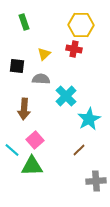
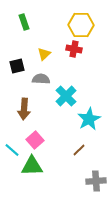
black square: rotated 21 degrees counterclockwise
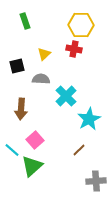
green rectangle: moved 1 px right, 1 px up
brown arrow: moved 3 px left
green triangle: rotated 40 degrees counterclockwise
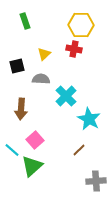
cyan star: rotated 15 degrees counterclockwise
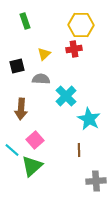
red cross: rotated 21 degrees counterclockwise
brown line: rotated 48 degrees counterclockwise
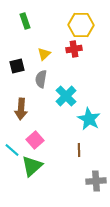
gray semicircle: rotated 84 degrees counterclockwise
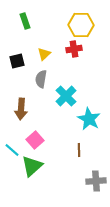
black square: moved 5 px up
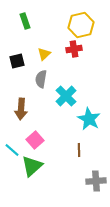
yellow hexagon: rotated 15 degrees counterclockwise
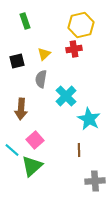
gray cross: moved 1 px left
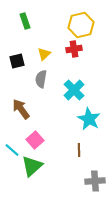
cyan cross: moved 8 px right, 6 px up
brown arrow: rotated 140 degrees clockwise
